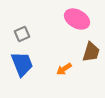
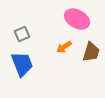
orange arrow: moved 22 px up
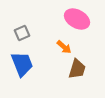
gray square: moved 1 px up
orange arrow: rotated 105 degrees counterclockwise
brown trapezoid: moved 14 px left, 17 px down
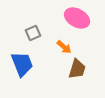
pink ellipse: moved 1 px up
gray square: moved 11 px right
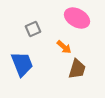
gray square: moved 4 px up
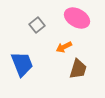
gray square: moved 4 px right, 4 px up; rotated 14 degrees counterclockwise
orange arrow: rotated 112 degrees clockwise
brown trapezoid: moved 1 px right
